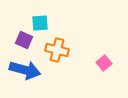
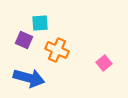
orange cross: rotated 10 degrees clockwise
blue arrow: moved 4 px right, 8 px down
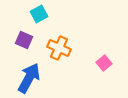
cyan square: moved 1 px left, 9 px up; rotated 24 degrees counterclockwise
orange cross: moved 2 px right, 2 px up
blue arrow: rotated 76 degrees counterclockwise
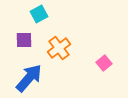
purple square: rotated 24 degrees counterclockwise
orange cross: rotated 30 degrees clockwise
blue arrow: rotated 12 degrees clockwise
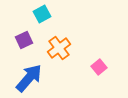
cyan square: moved 3 px right
purple square: rotated 24 degrees counterclockwise
pink square: moved 5 px left, 4 px down
